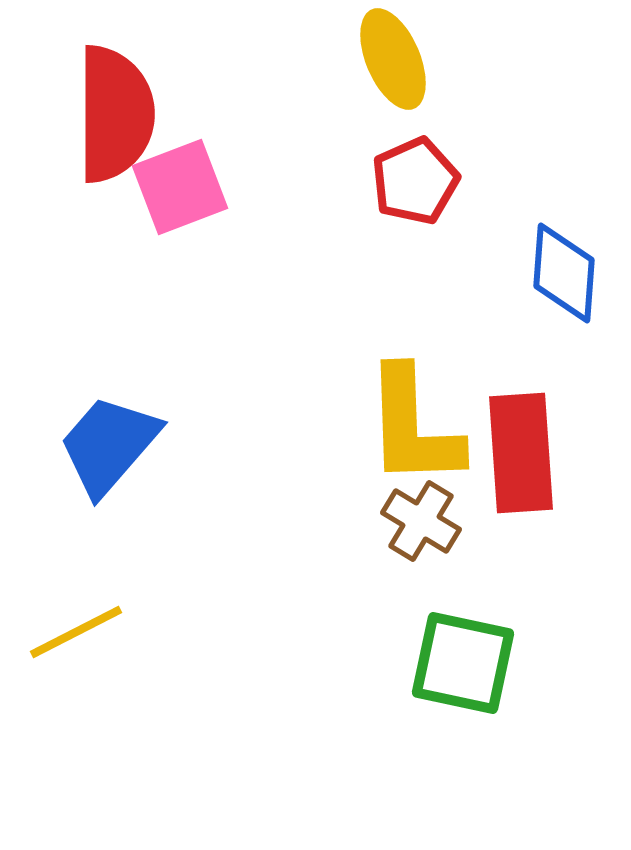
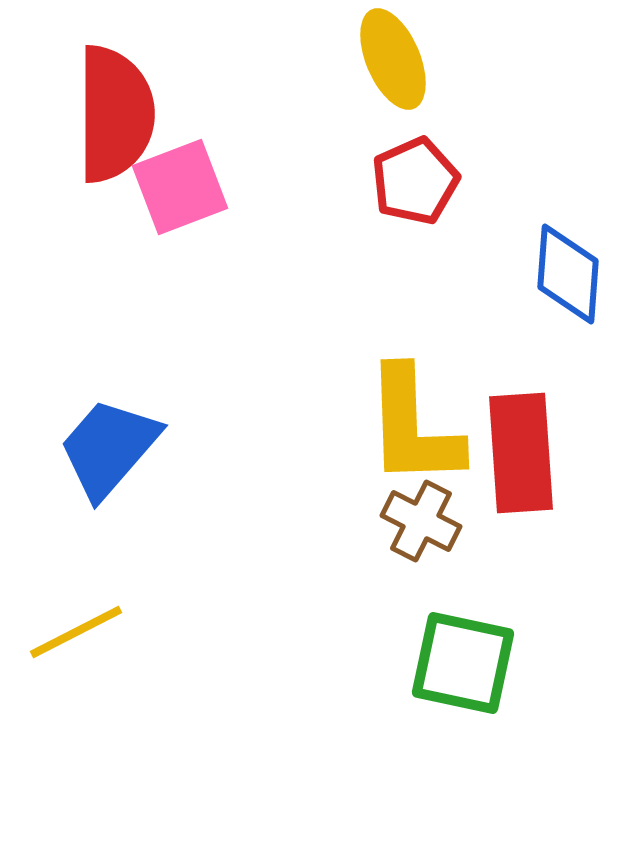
blue diamond: moved 4 px right, 1 px down
blue trapezoid: moved 3 px down
brown cross: rotated 4 degrees counterclockwise
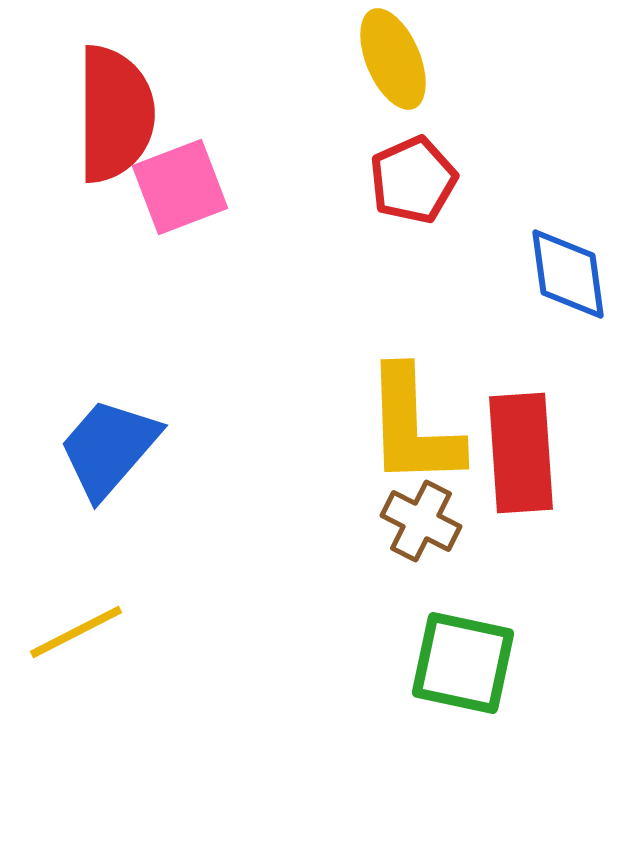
red pentagon: moved 2 px left, 1 px up
blue diamond: rotated 12 degrees counterclockwise
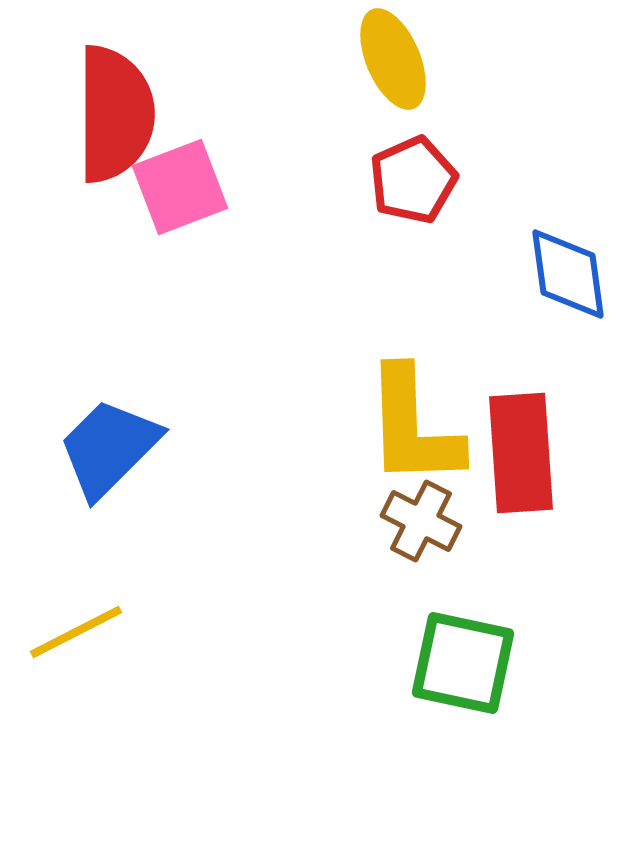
blue trapezoid: rotated 4 degrees clockwise
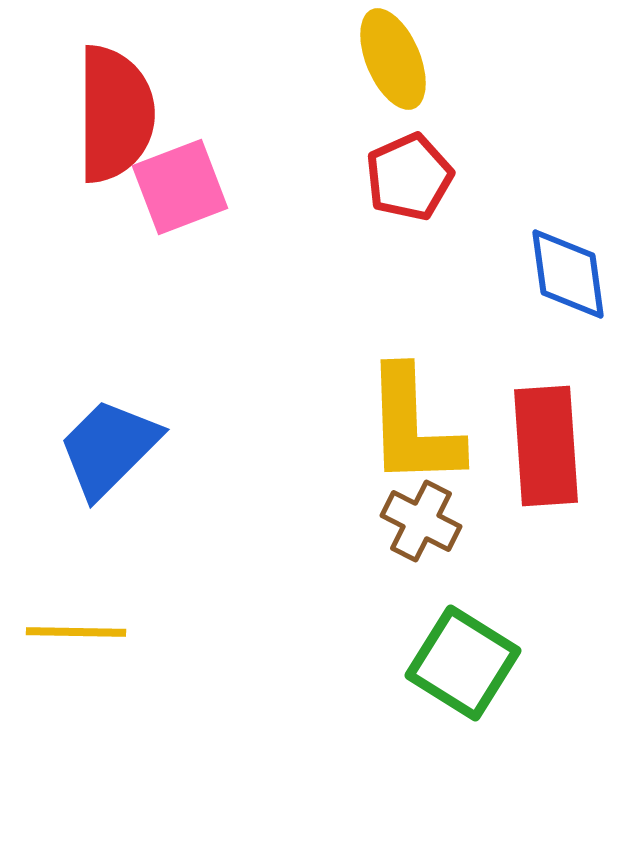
red pentagon: moved 4 px left, 3 px up
red rectangle: moved 25 px right, 7 px up
yellow line: rotated 28 degrees clockwise
green square: rotated 20 degrees clockwise
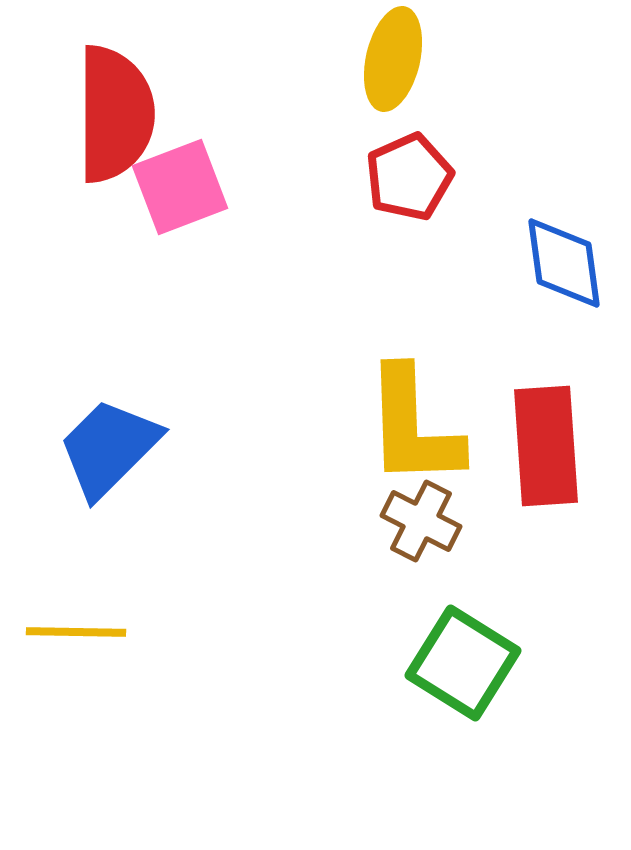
yellow ellipse: rotated 36 degrees clockwise
blue diamond: moved 4 px left, 11 px up
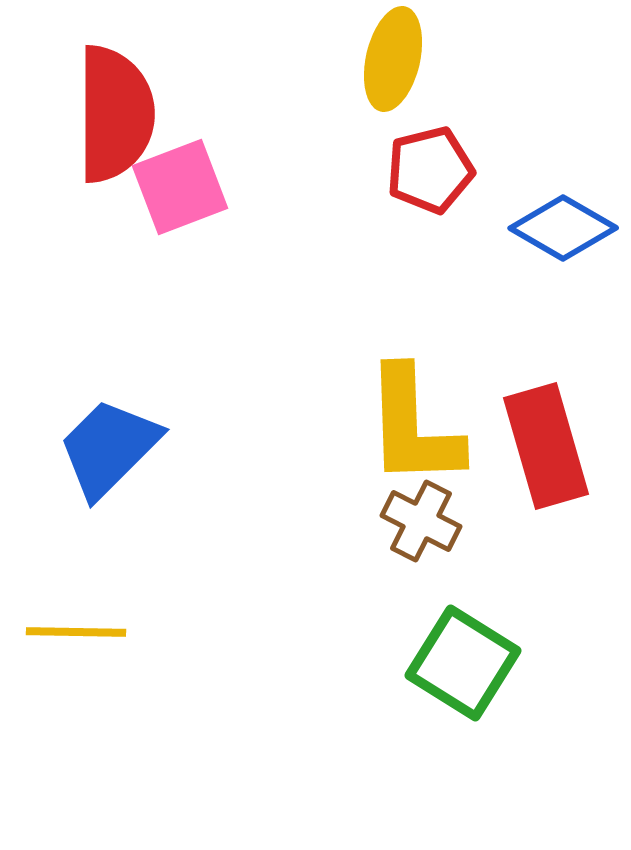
red pentagon: moved 21 px right, 7 px up; rotated 10 degrees clockwise
blue diamond: moved 1 px left, 35 px up; rotated 52 degrees counterclockwise
red rectangle: rotated 12 degrees counterclockwise
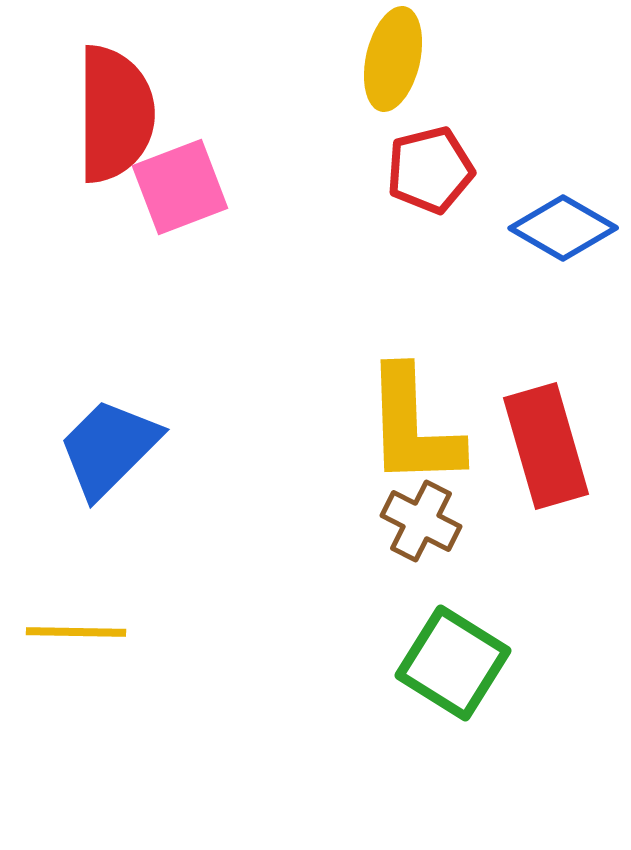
green square: moved 10 px left
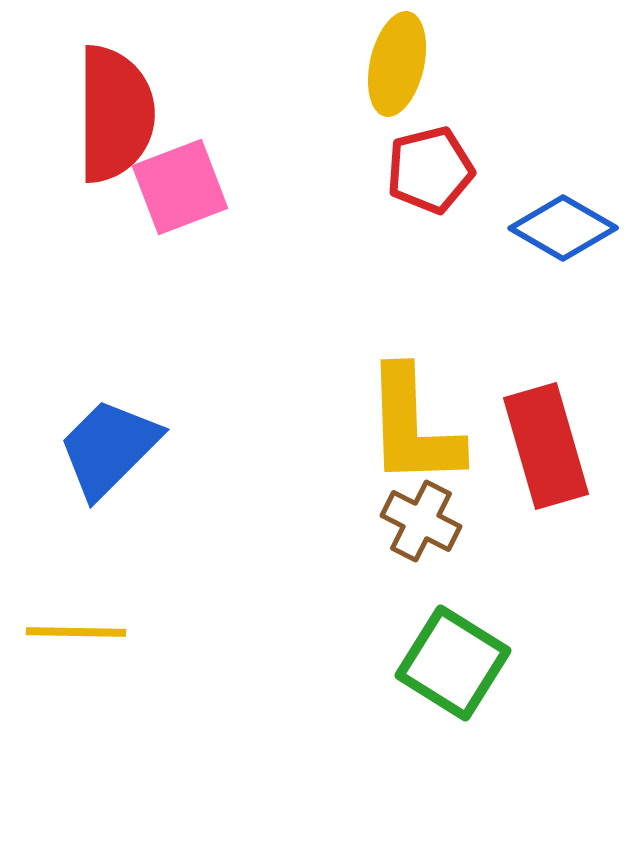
yellow ellipse: moved 4 px right, 5 px down
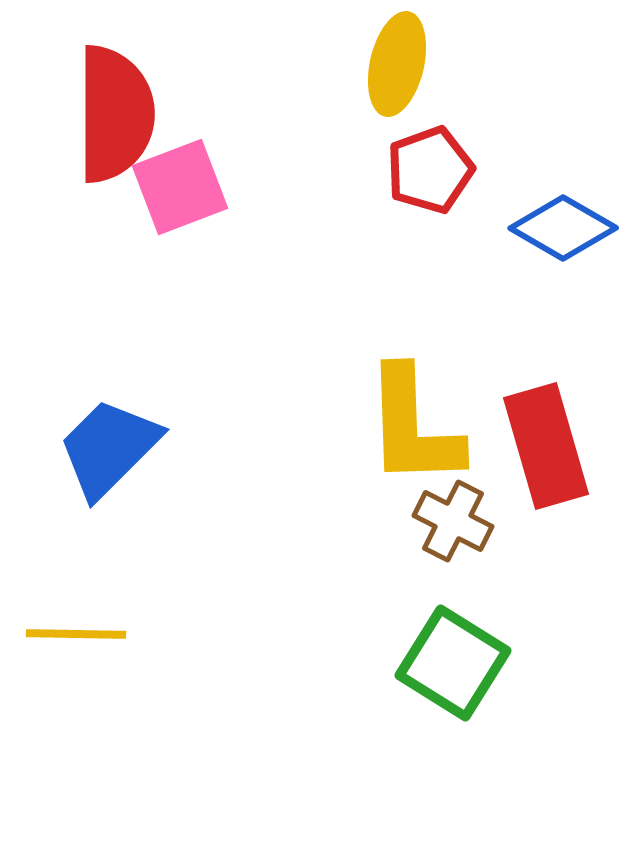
red pentagon: rotated 6 degrees counterclockwise
brown cross: moved 32 px right
yellow line: moved 2 px down
